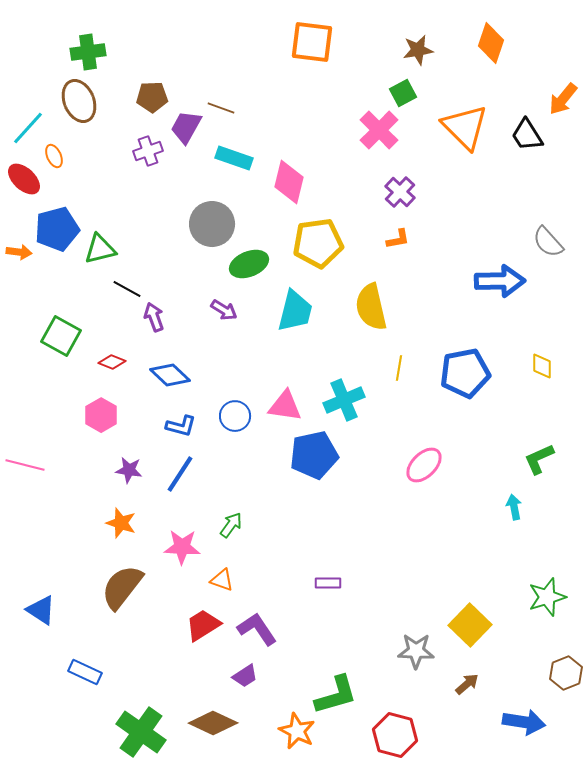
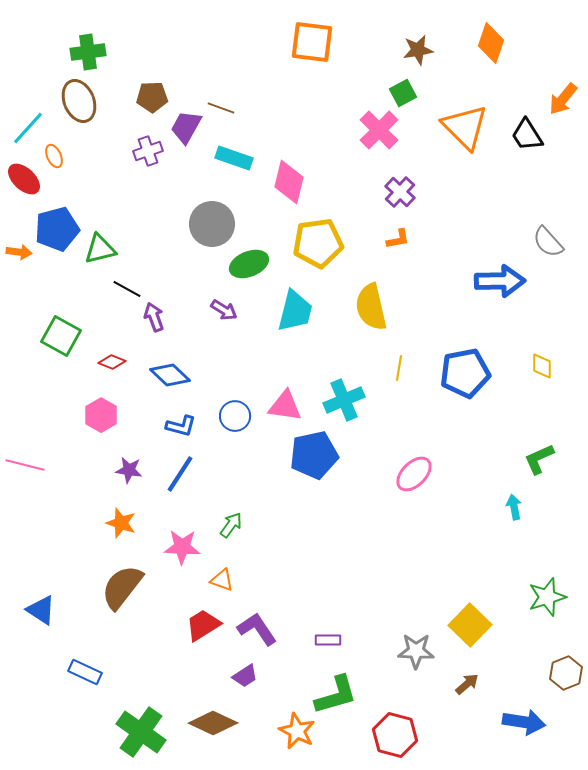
pink ellipse at (424, 465): moved 10 px left, 9 px down
purple rectangle at (328, 583): moved 57 px down
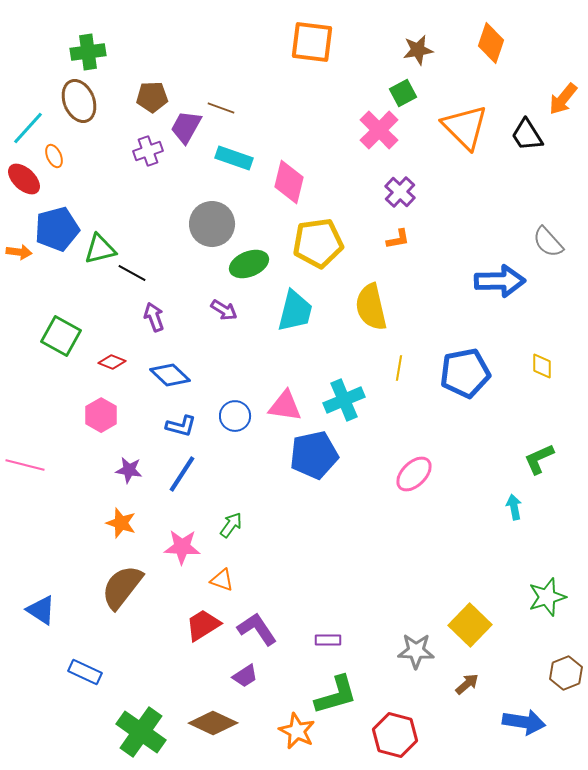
black line at (127, 289): moved 5 px right, 16 px up
blue line at (180, 474): moved 2 px right
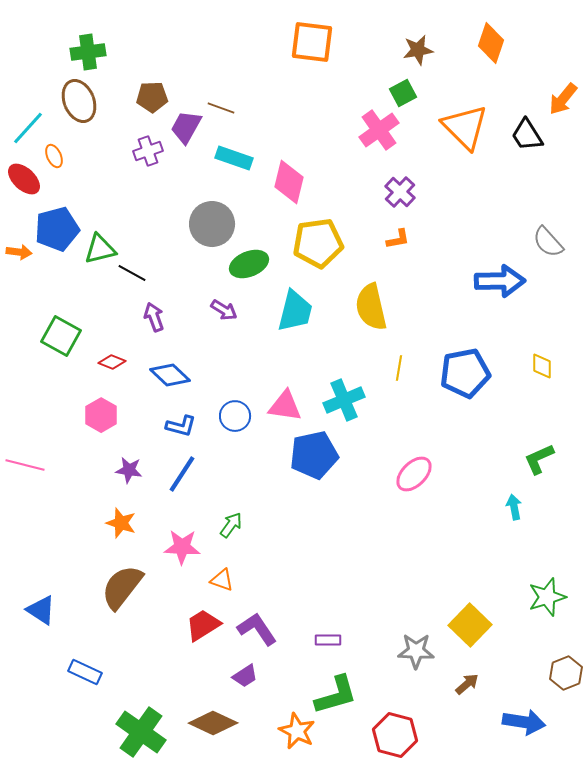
pink cross at (379, 130): rotated 9 degrees clockwise
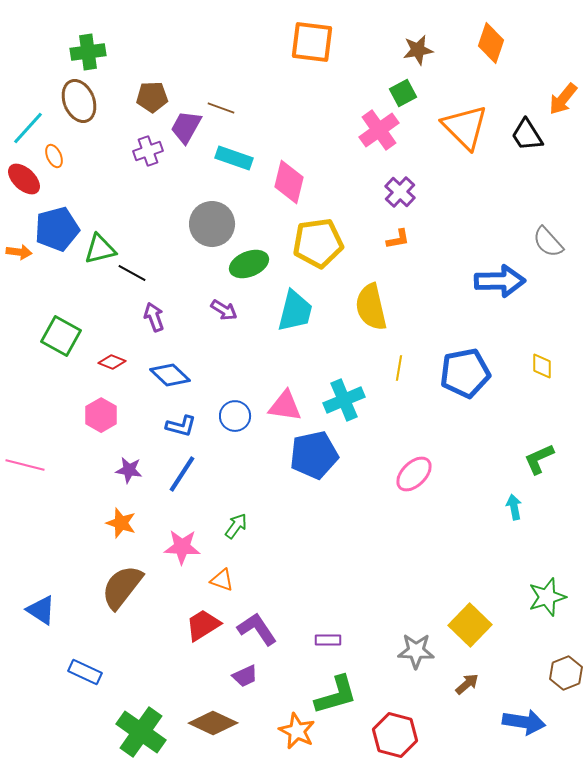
green arrow at (231, 525): moved 5 px right, 1 px down
purple trapezoid at (245, 676): rotated 8 degrees clockwise
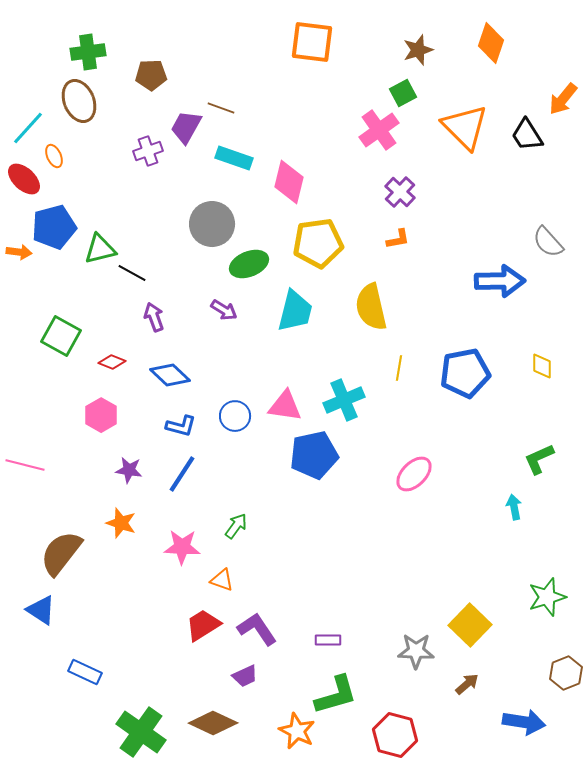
brown star at (418, 50): rotated 8 degrees counterclockwise
brown pentagon at (152, 97): moved 1 px left, 22 px up
blue pentagon at (57, 229): moved 3 px left, 2 px up
brown semicircle at (122, 587): moved 61 px left, 34 px up
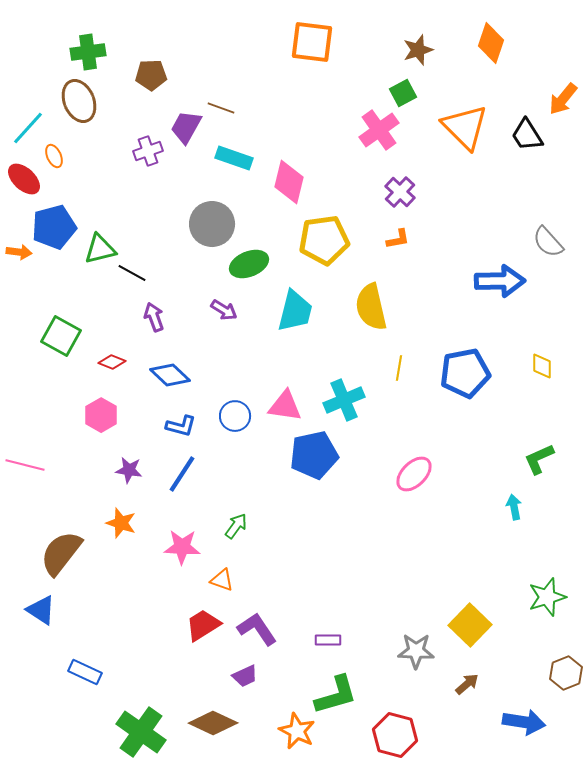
yellow pentagon at (318, 243): moved 6 px right, 3 px up
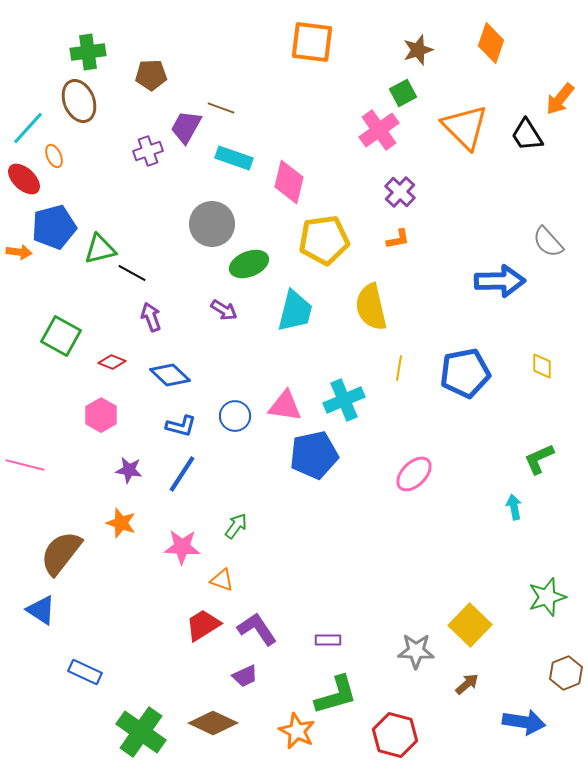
orange arrow at (563, 99): moved 3 px left
purple arrow at (154, 317): moved 3 px left
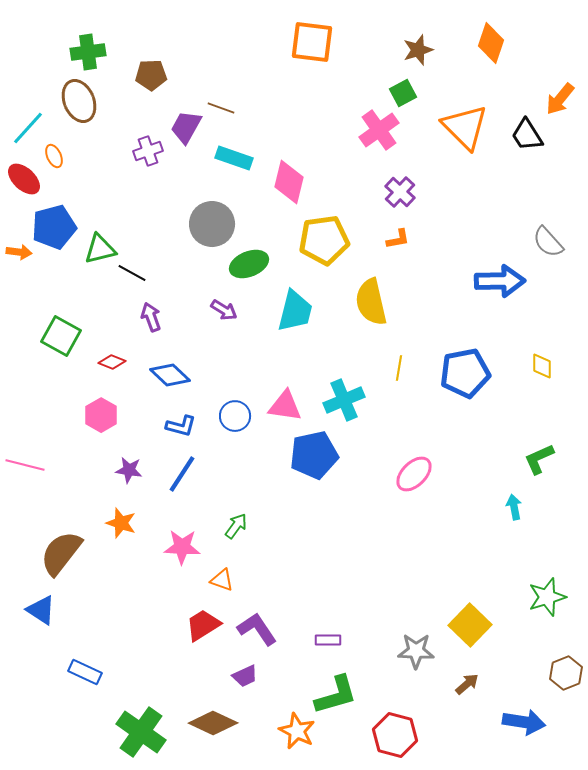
yellow semicircle at (371, 307): moved 5 px up
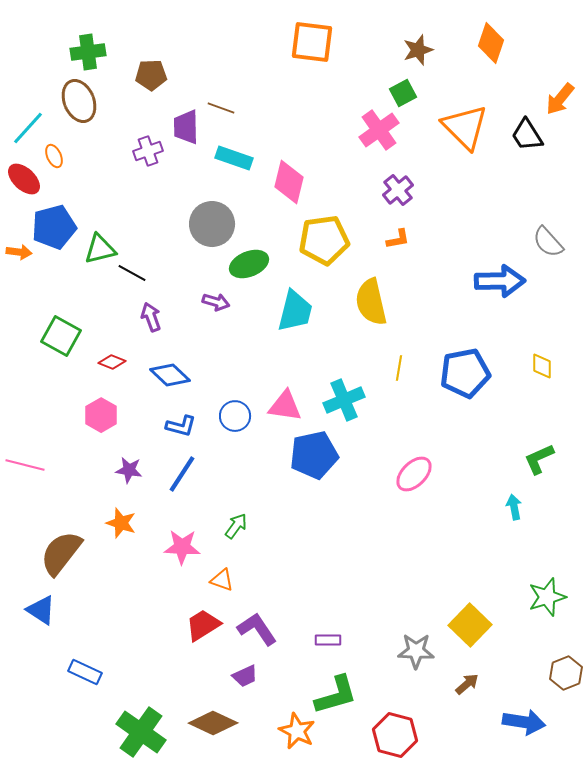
purple trapezoid at (186, 127): rotated 30 degrees counterclockwise
purple cross at (400, 192): moved 2 px left, 2 px up; rotated 8 degrees clockwise
purple arrow at (224, 310): moved 8 px left, 8 px up; rotated 16 degrees counterclockwise
